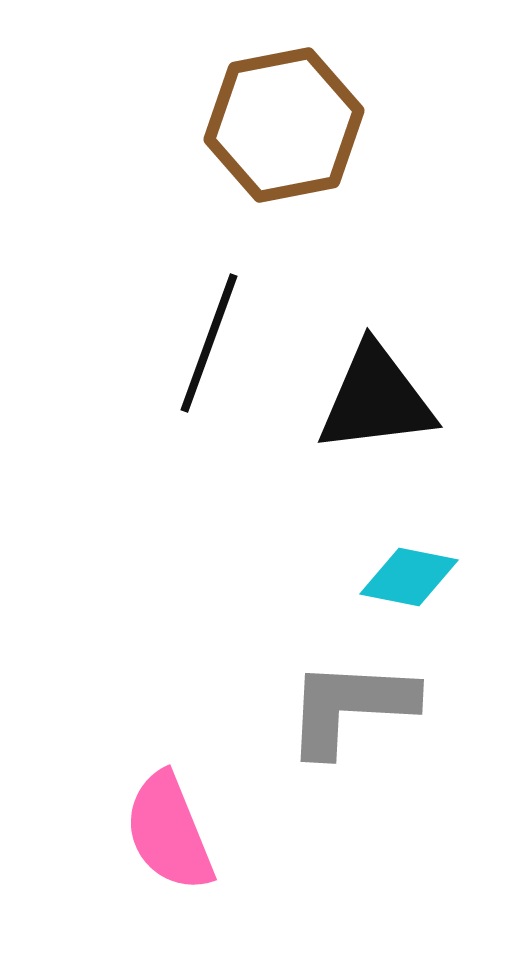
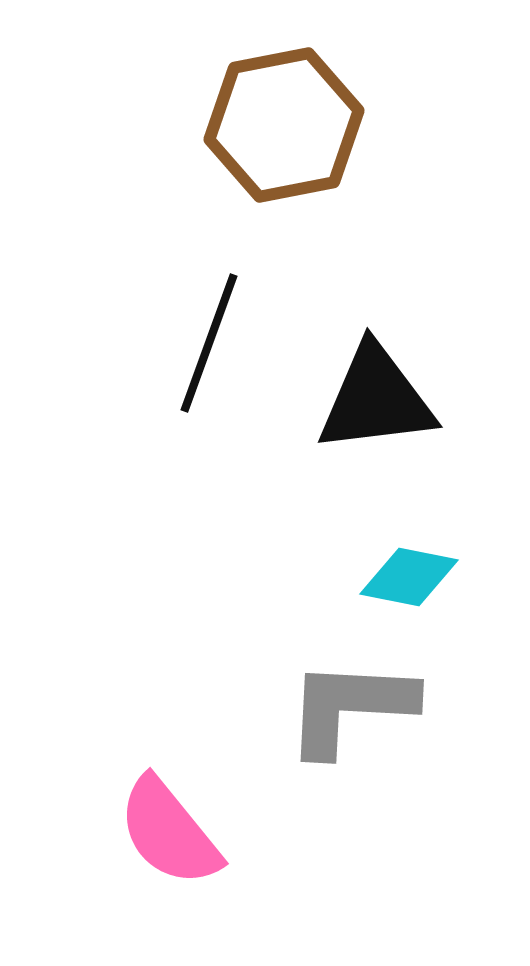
pink semicircle: rotated 17 degrees counterclockwise
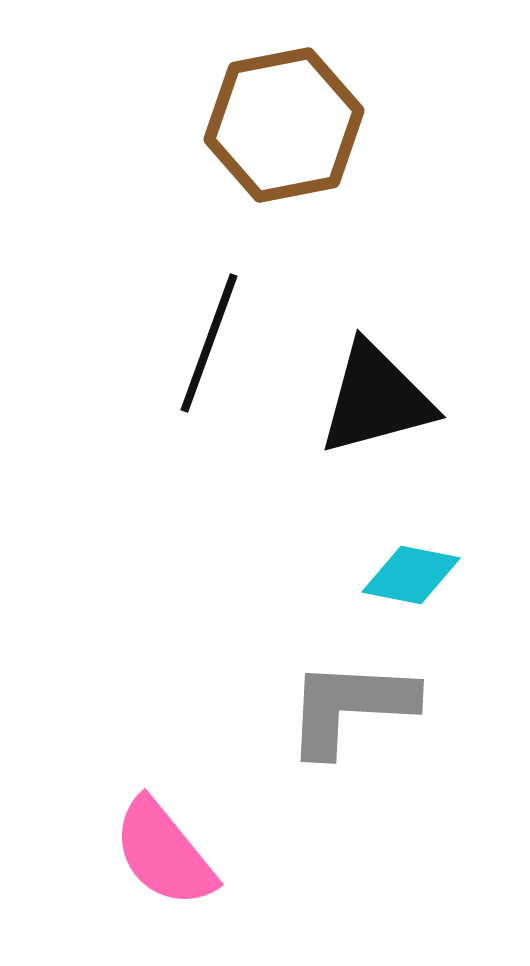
black triangle: rotated 8 degrees counterclockwise
cyan diamond: moved 2 px right, 2 px up
pink semicircle: moved 5 px left, 21 px down
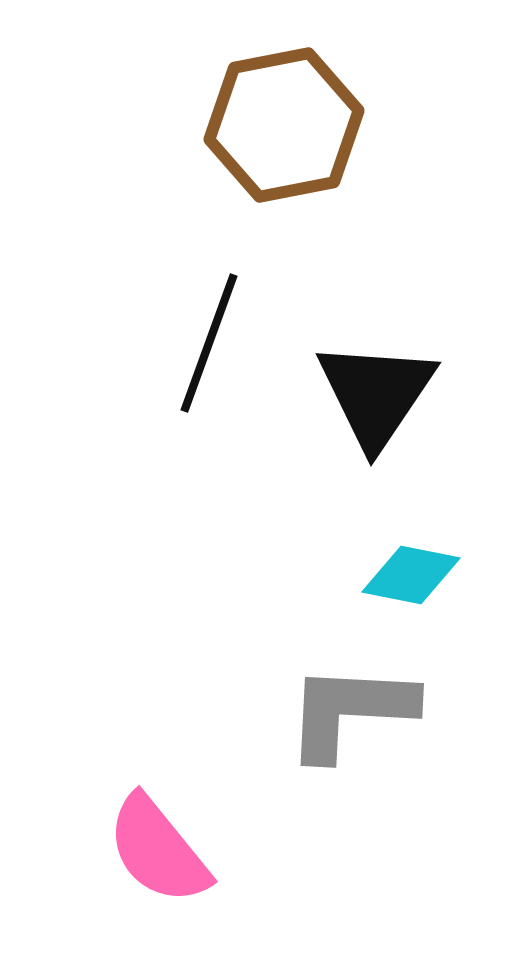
black triangle: moved 5 px up; rotated 41 degrees counterclockwise
gray L-shape: moved 4 px down
pink semicircle: moved 6 px left, 3 px up
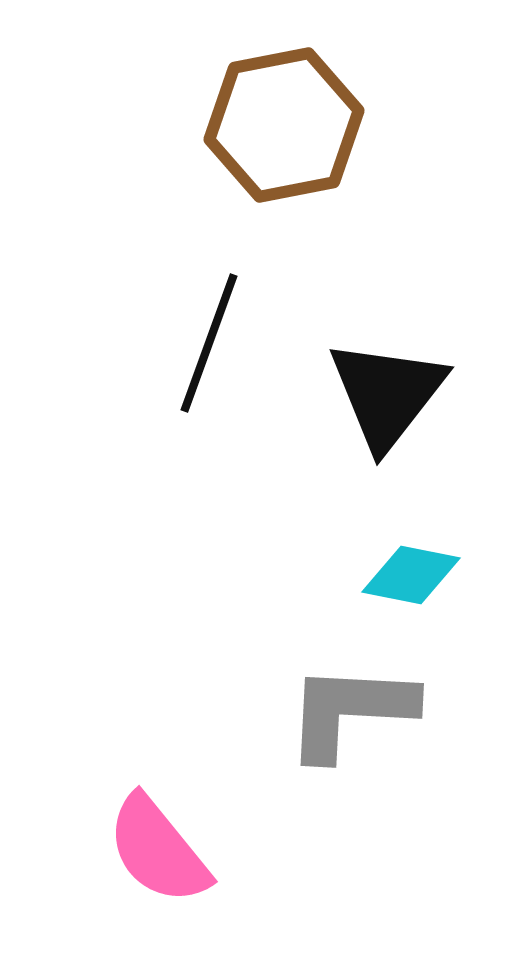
black triangle: moved 11 px right; rotated 4 degrees clockwise
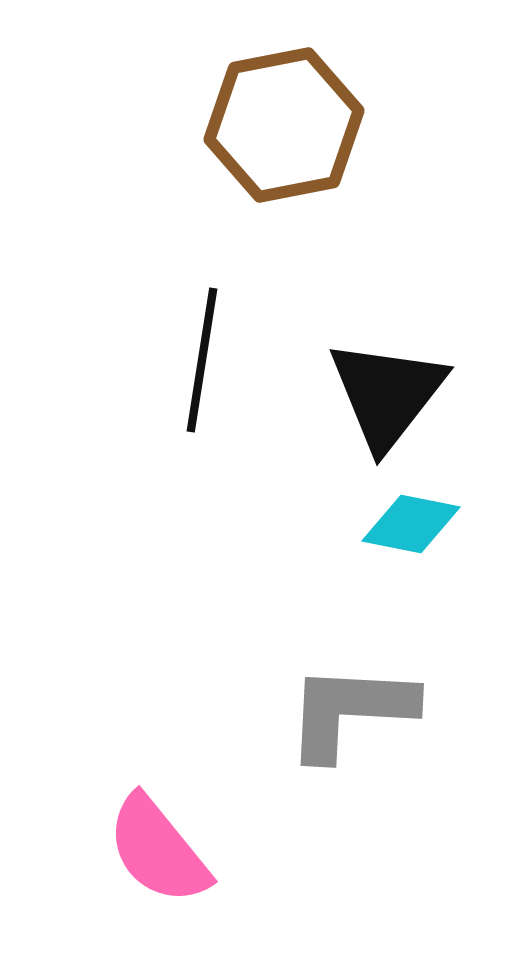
black line: moved 7 px left, 17 px down; rotated 11 degrees counterclockwise
cyan diamond: moved 51 px up
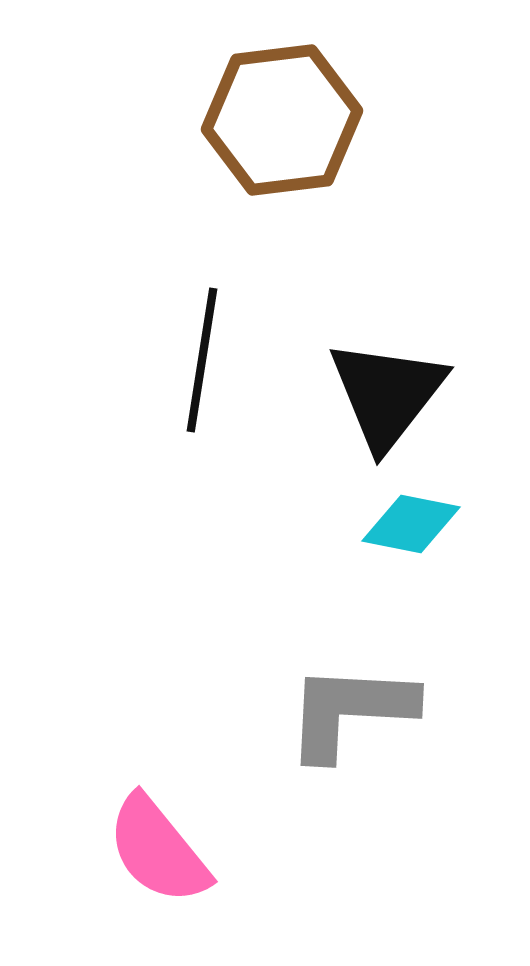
brown hexagon: moved 2 px left, 5 px up; rotated 4 degrees clockwise
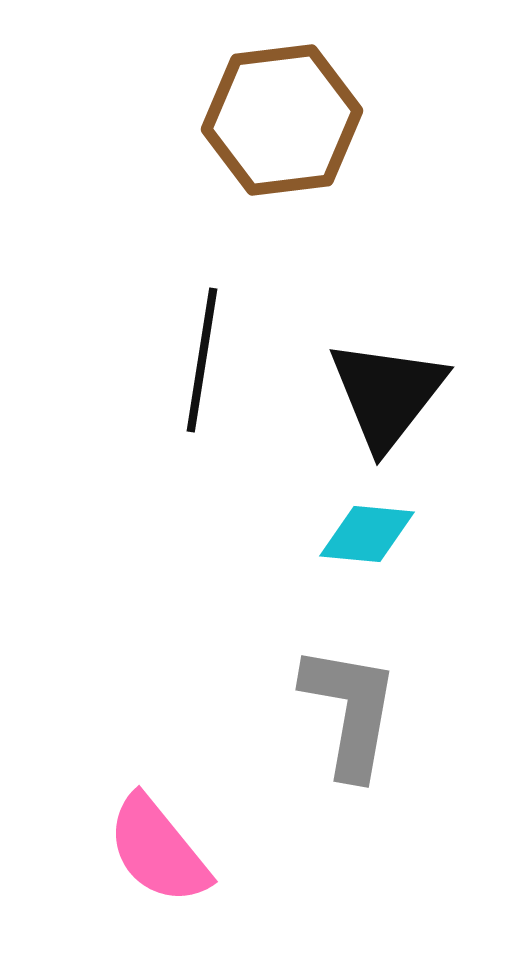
cyan diamond: moved 44 px left, 10 px down; rotated 6 degrees counterclockwise
gray L-shape: rotated 97 degrees clockwise
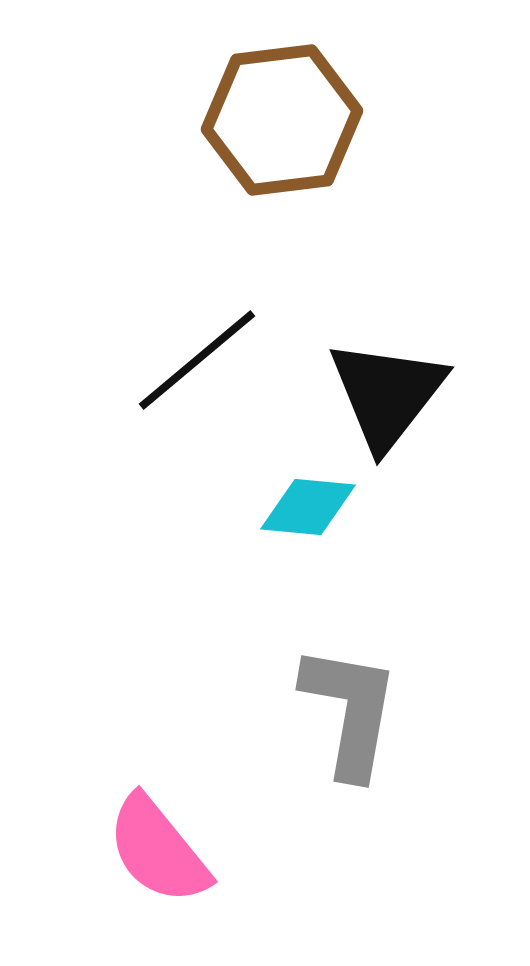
black line: moved 5 px left; rotated 41 degrees clockwise
cyan diamond: moved 59 px left, 27 px up
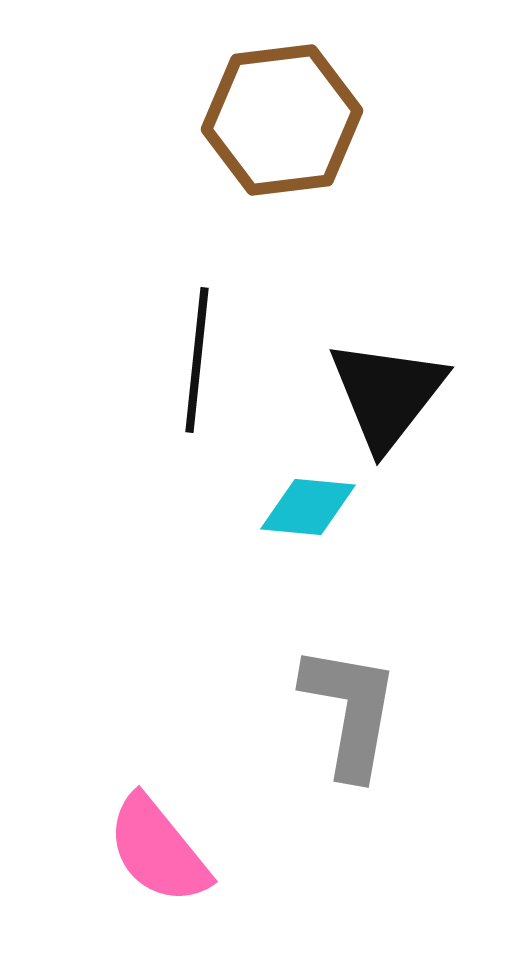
black line: rotated 44 degrees counterclockwise
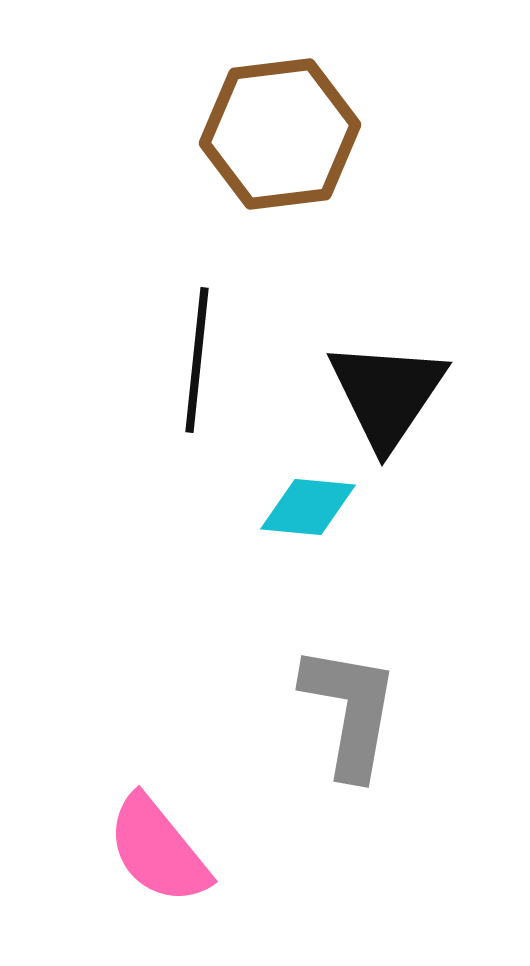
brown hexagon: moved 2 px left, 14 px down
black triangle: rotated 4 degrees counterclockwise
